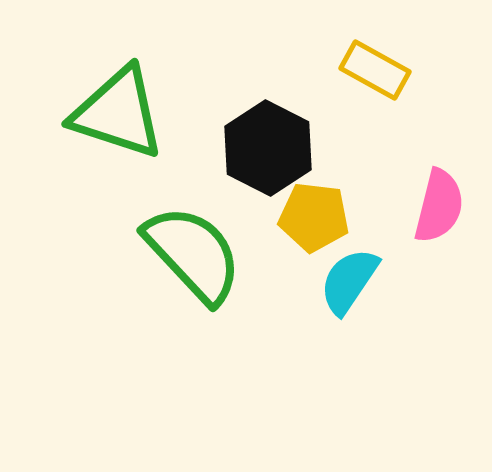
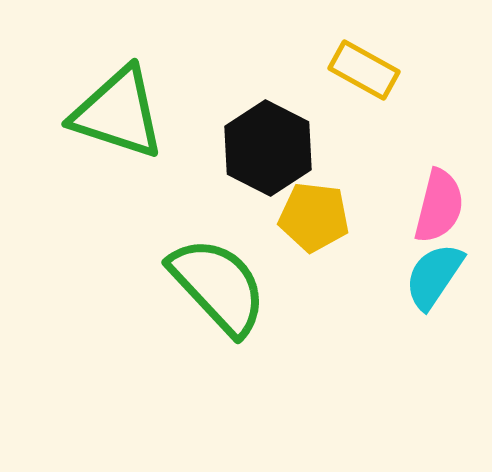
yellow rectangle: moved 11 px left
green semicircle: moved 25 px right, 32 px down
cyan semicircle: moved 85 px right, 5 px up
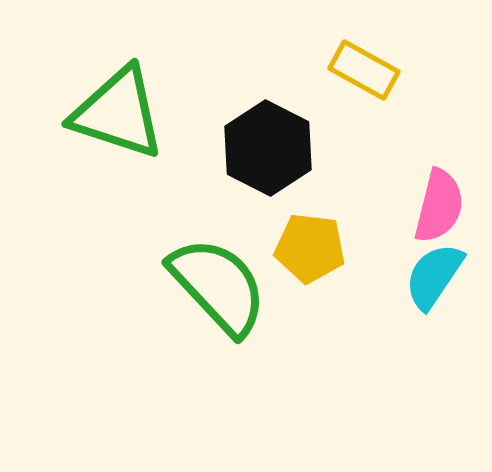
yellow pentagon: moved 4 px left, 31 px down
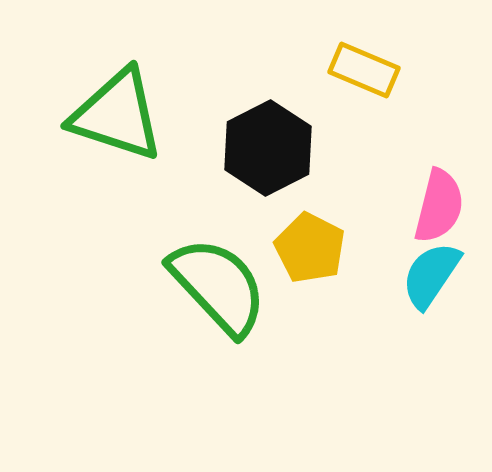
yellow rectangle: rotated 6 degrees counterclockwise
green triangle: moved 1 px left, 2 px down
black hexagon: rotated 6 degrees clockwise
yellow pentagon: rotated 20 degrees clockwise
cyan semicircle: moved 3 px left, 1 px up
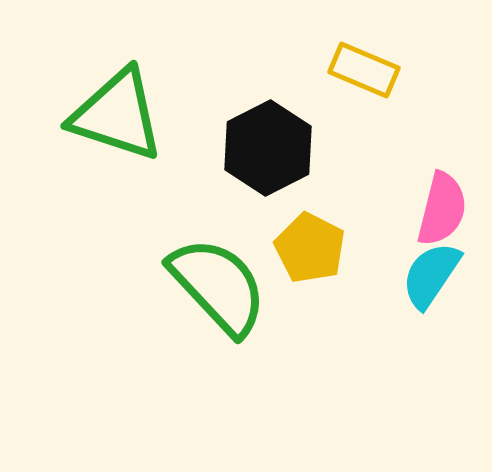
pink semicircle: moved 3 px right, 3 px down
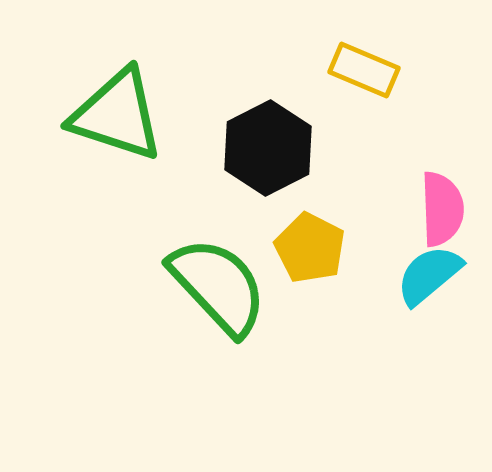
pink semicircle: rotated 16 degrees counterclockwise
cyan semicircle: moved 2 px left; rotated 16 degrees clockwise
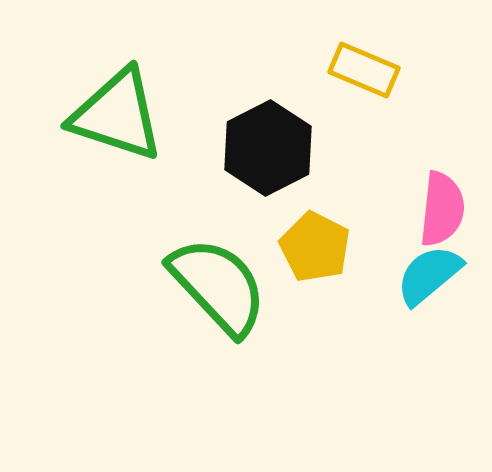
pink semicircle: rotated 8 degrees clockwise
yellow pentagon: moved 5 px right, 1 px up
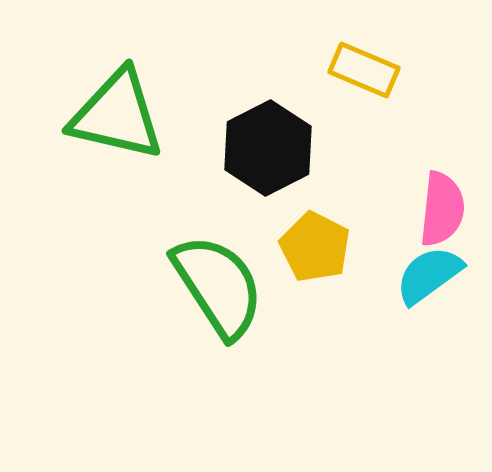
green triangle: rotated 5 degrees counterclockwise
cyan semicircle: rotated 4 degrees clockwise
green semicircle: rotated 10 degrees clockwise
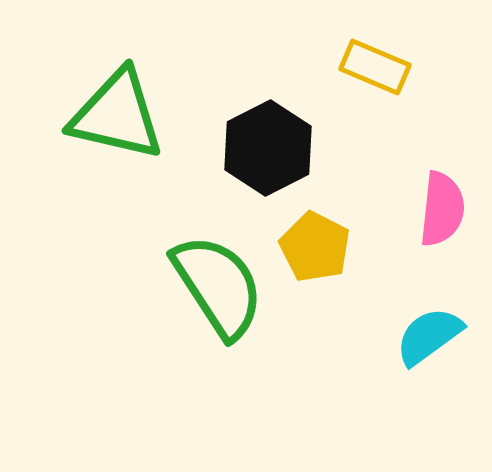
yellow rectangle: moved 11 px right, 3 px up
cyan semicircle: moved 61 px down
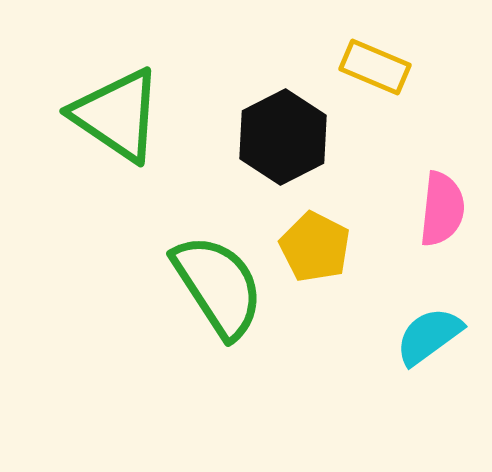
green triangle: rotated 21 degrees clockwise
black hexagon: moved 15 px right, 11 px up
